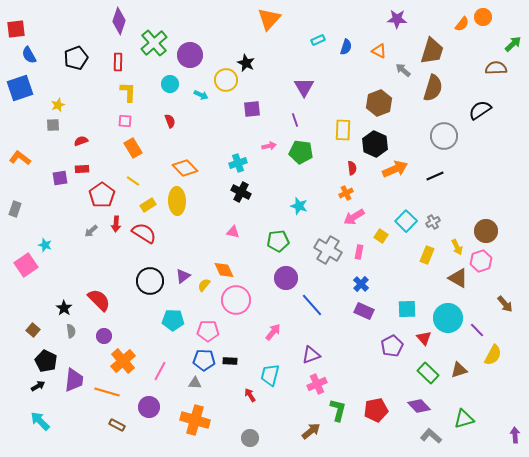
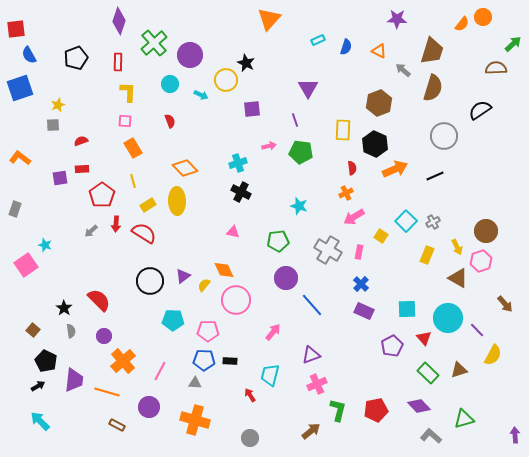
purple triangle at (304, 87): moved 4 px right, 1 px down
yellow line at (133, 181): rotated 40 degrees clockwise
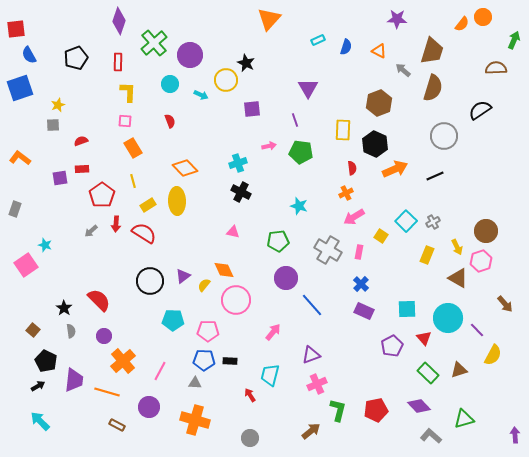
green arrow at (513, 44): moved 1 px right, 4 px up; rotated 24 degrees counterclockwise
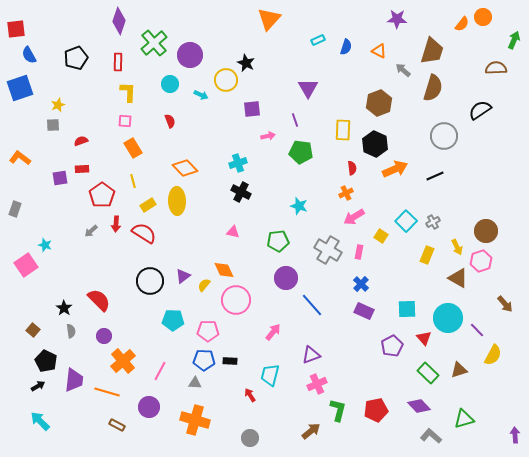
pink arrow at (269, 146): moved 1 px left, 10 px up
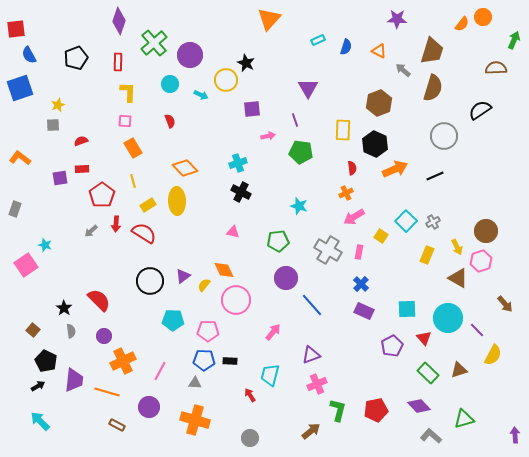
orange cross at (123, 361): rotated 15 degrees clockwise
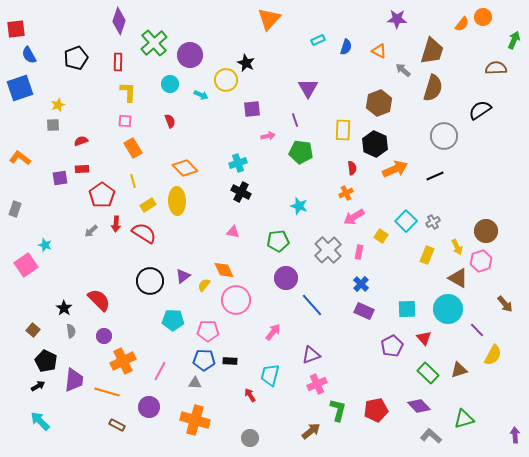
gray cross at (328, 250): rotated 16 degrees clockwise
cyan circle at (448, 318): moved 9 px up
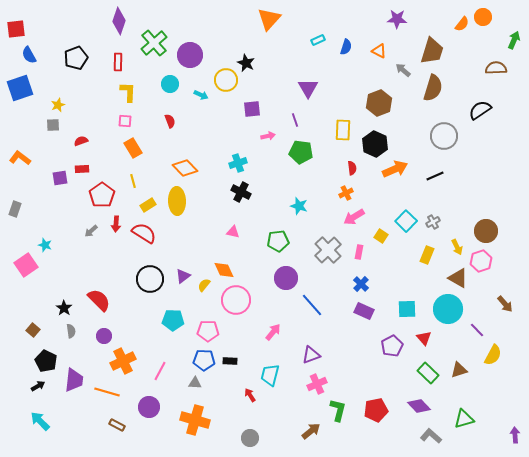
black circle at (150, 281): moved 2 px up
